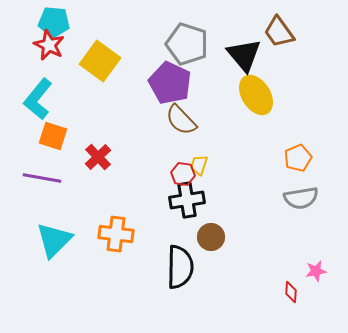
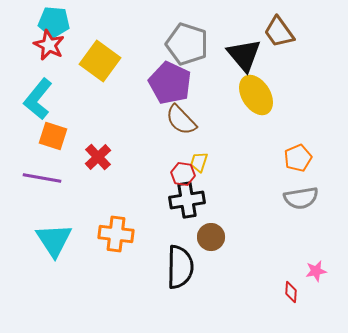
yellow trapezoid: moved 3 px up
cyan triangle: rotated 18 degrees counterclockwise
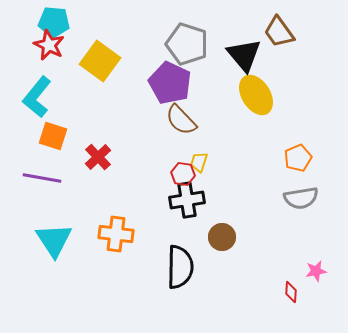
cyan L-shape: moved 1 px left, 2 px up
brown circle: moved 11 px right
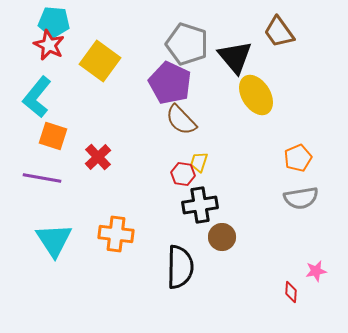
black triangle: moved 9 px left, 2 px down
black cross: moved 13 px right, 5 px down
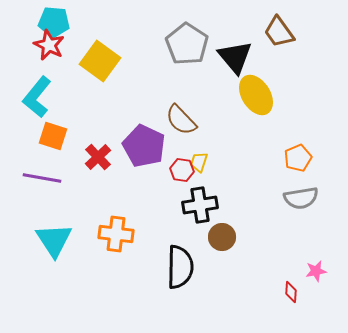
gray pentagon: rotated 15 degrees clockwise
purple pentagon: moved 26 px left, 63 px down
red hexagon: moved 1 px left, 4 px up
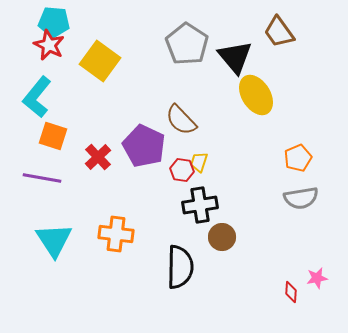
pink star: moved 1 px right, 7 px down
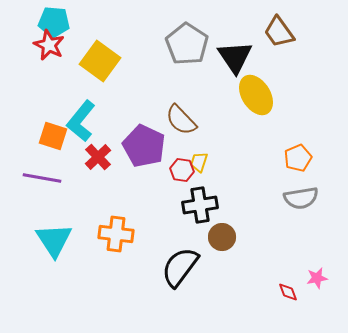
black triangle: rotated 6 degrees clockwise
cyan L-shape: moved 44 px right, 24 px down
black semicircle: rotated 144 degrees counterclockwise
red diamond: moved 3 px left; rotated 25 degrees counterclockwise
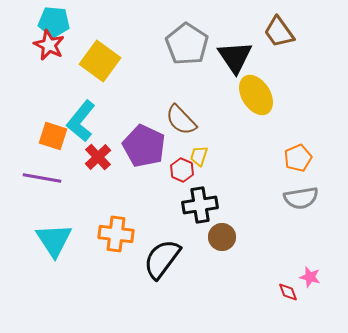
yellow trapezoid: moved 6 px up
red hexagon: rotated 15 degrees clockwise
black semicircle: moved 18 px left, 8 px up
pink star: moved 7 px left, 1 px up; rotated 25 degrees clockwise
